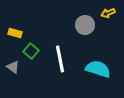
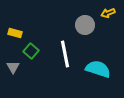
white line: moved 5 px right, 5 px up
gray triangle: rotated 24 degrees clockwise
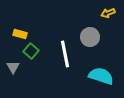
gray circle: moved 5 px right, 12 px down
yellow rectangle: moved 5 px right, 1 px down
cyan semicircle: moved 3 px right, 7 px down
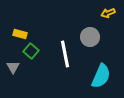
cyan semicircle: rotated 95 degrees clockwise
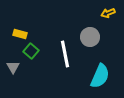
cyan semicircle: moved 1 px left
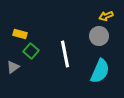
yellow arrow: moved 2 px left, 3 px down
gray circle: moved 9 px right, 1 px up
gray triangle: rotated 24 degrees clockwise
cyan semicircle: moved 5 px up
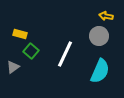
yellow arrow: rotated 32 degrees clockwise
white line: rotated 36 degrees clockwise
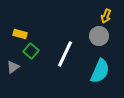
yellow arrow: rotated 80 degrees counterclockwise
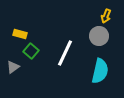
white line: moved 1 px up
cyan semicircle: rotated 10 degrees counterclockwise
